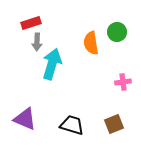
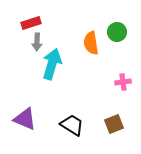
black trapezoid: rotated 15 degrees clockwise
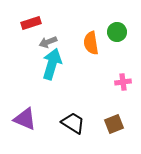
gray arrow: moved 11 px right; rotated 66 degrees clockwise
black trapezoid: moved 1 px right, 2 px up
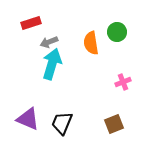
gray arrow: moved 1 px right
pink cross: rotated 14 degrees counterclockwise
purple triangle: moved 3 px right
black trapezoid: moved 11 px left; rotated 100 degrees counterclockwise
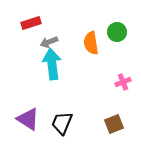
cyan arrow: rotated 24 degrees counterclockwise
purple triangle: rotated 10 degrees clockwise
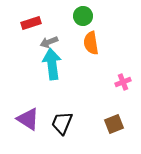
green circle: moved 34 px left, 16 px up
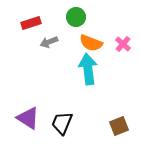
green circle: moved 7 px left, 1 px down
orange semicircle: rotated 60 degrees counterclockwise
cyan arrow: moved 36 px right, 5 px down
pink cross: moved 38 px up; rotated 28 degrees counterclockwise
purple triangle: moved 1 px up
brown square: moved 5 px right, 2 px down
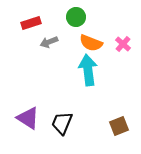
cyan arrow: moved 1 px down
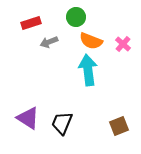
orange semicircle: moved 2 px up
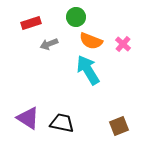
gray arrow: moved 2 px down
cyan arrow: rotated 24 degrees counterclockwise
black trapezoid: rotated 80 degrees clockwise
